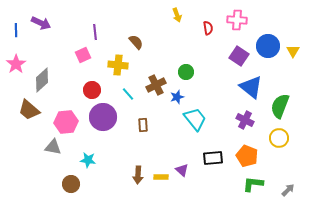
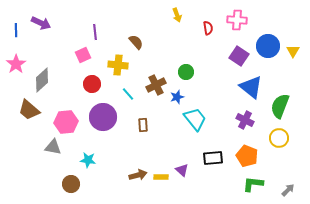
red circle: moved 6 px up
brown arrow: rotated 108 degrees counterclockwise
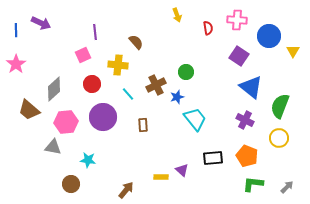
blue circle: moved 1 px right, 10 px up
gray diamond: moved 12 px right, 9 px down
brown arrow: moved 12 px left, 15 px down; rotated 36 degrees counterclockwise
gray arrow: moved 1 px left, 3 px up
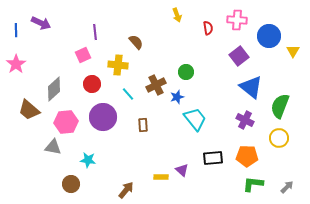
purple square: rotated 18 degrees clockwise
orange pentagon: rotated 20 degrees counterclockwise
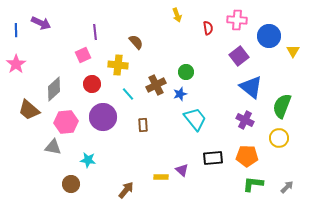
blue star: moved 3 px right, 3 px up
green semicircle: moved 2 px right
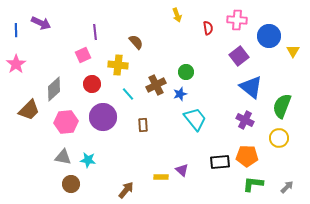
brown trapezoid: rotated 85 degrees counterclockwise
gray triangle: moved 10 px right, 10 px down
black rectangle: moved 7 px right, 4 px down
